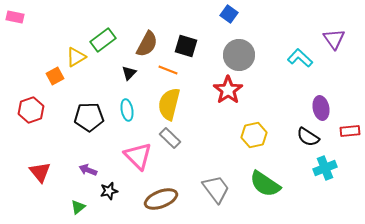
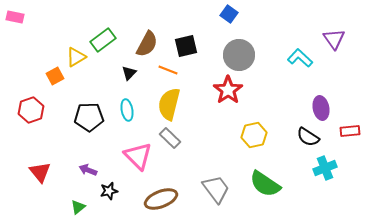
black square: rotated 30 degrees counterclockwise
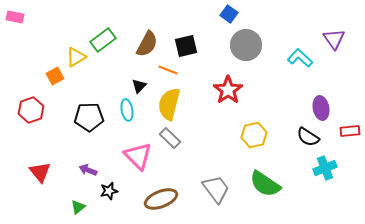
gray circle: moved 7 px right, 10 px up
black triangle: moved 10 px right, 13 px down
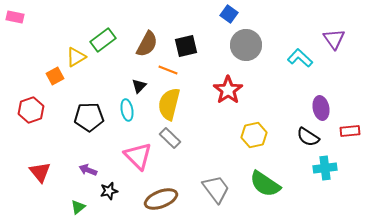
cyan cross: rotated 15 degrees clockwise
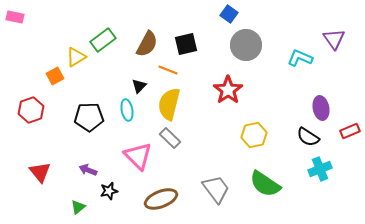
black square: moved 2 px up
cyan L-shape: rotated 20 degrees counterclockwise
red rectangle: rotated 18 degrees counterclockwise
cyan cross: moved 5 px left, 1 px down; rotated 15 degrees counterclockwise
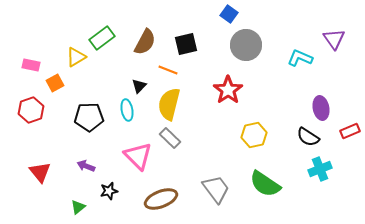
pink rectangle: moved 16 px right, 48 px down
green rectangle: moved 1 px left, 2 px up
brown semicircle: moved 2 px left, 2 px up
orange square: moved 7 px down
purple arrow: moved 2 px left, 4 px up
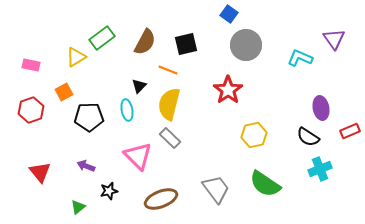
orange square: moved 9 px right, 9 px down
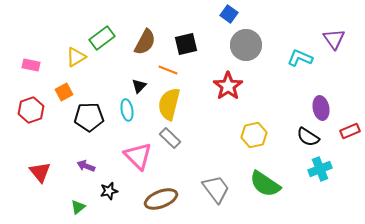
red star: moved 4 px up
